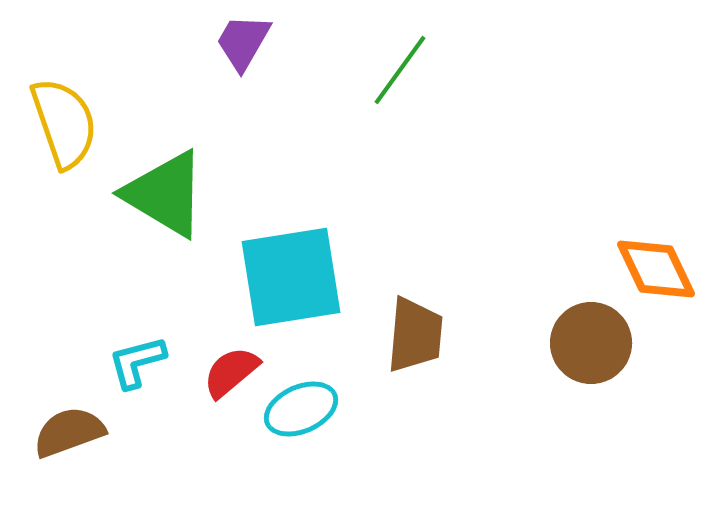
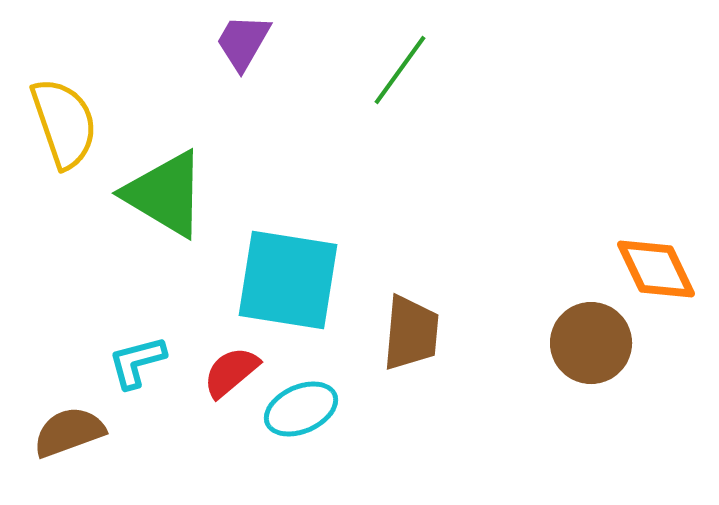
cyan square: moved 3 px left, 3 px down; rotated 18 degrees clockwise
brown trapezoid: moved 4 px left, 2 px up
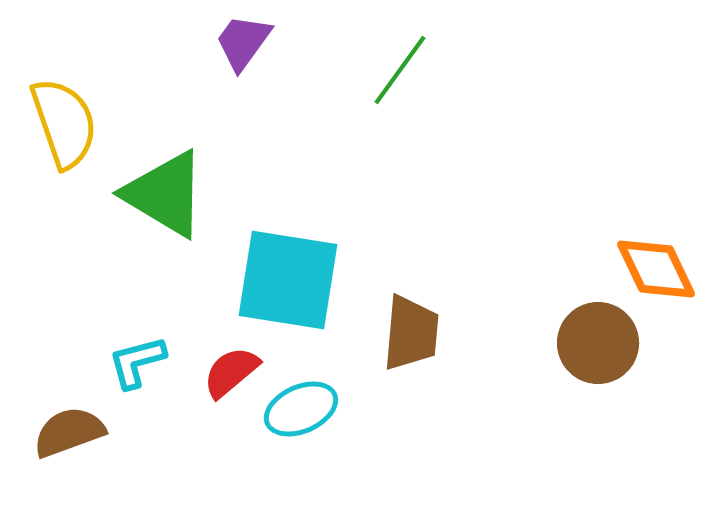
purple trapezoid: rotated 6 degrees clockwise
brown circle: moved 7 px right
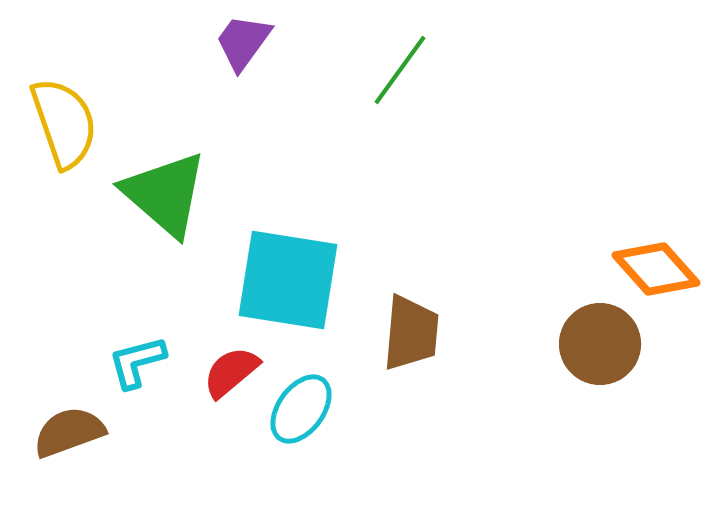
green triangle: rotated 10 degrees clockwise
orange diamond: rotated 16 degrees counterclockwise
brown circle: moved 2 px right, 1 px down
cyan ellipse: rotated 30 degrees counterclockwise
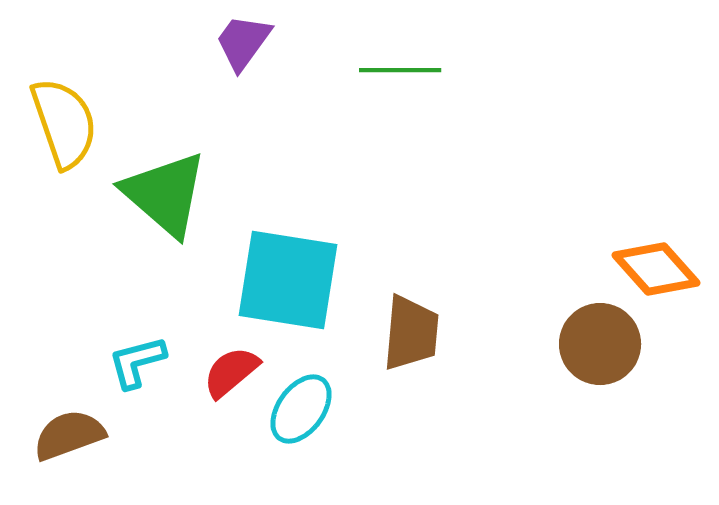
green line: rotated 54 degrees clockwise
brown semicircle: moved 3 px down
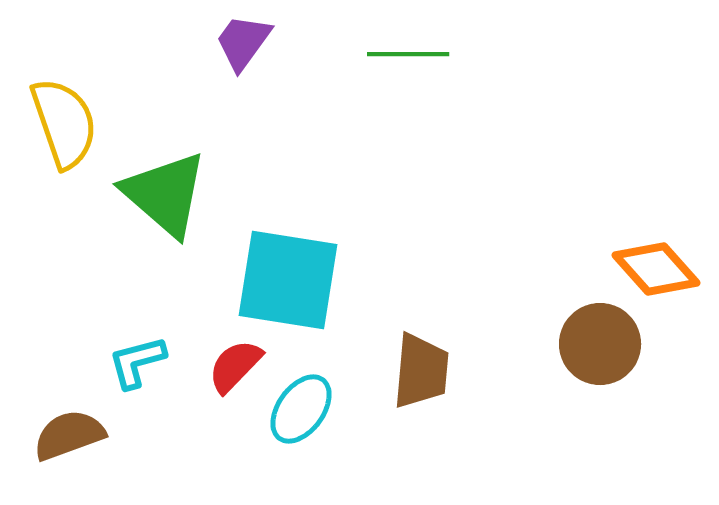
green line: moved 8 px right, 16 px up
brown trapezoid: moved 10 px right, 38 px down
red semicircle: moved 4 px right, 6 px up; rotated 6 degrees counterclockwise
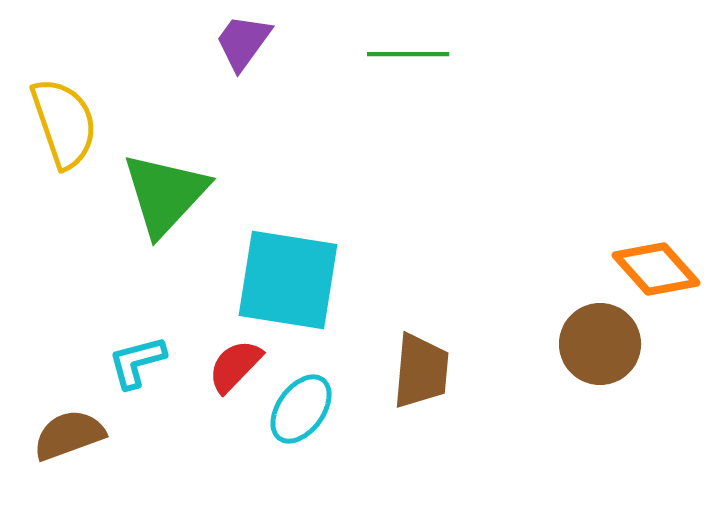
green triangle: rotated 32 degrees clockwise
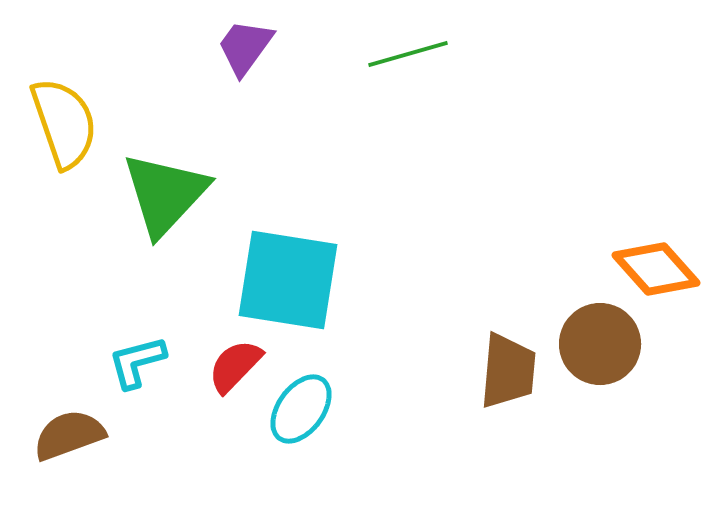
purple trapezoid: moved 2 px right, 5 px down
green line: rotated 16 degrees counterclockwise
brown trapezoid: moved 87 px right
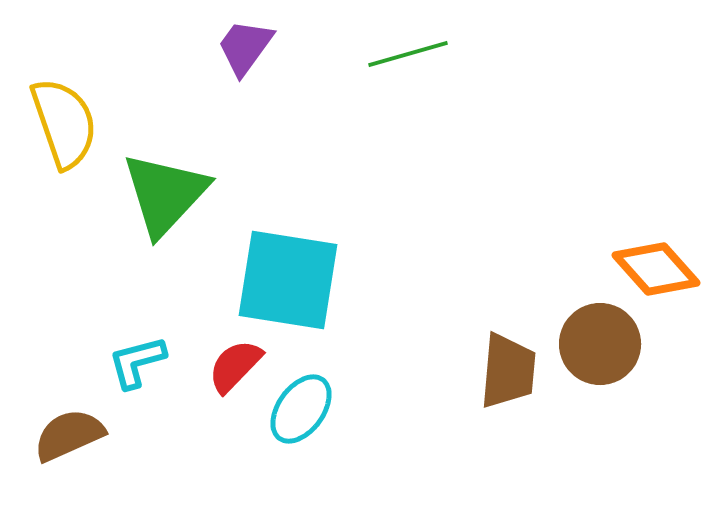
brown semicircle: rotated 4 degrees counterclockwise
